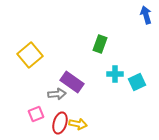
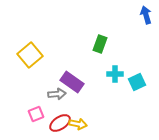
red ellipse: rotated 40 degrees clockwise
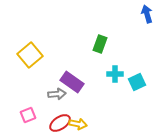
blue arrow: moved 1 px right, 1 px up
pink square: moved 8 px left, 1 px down
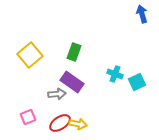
blue arrow: moved 5 px left
green rectangle: moved 26 px left, 8 px down
cyan cross: rotated 21 degrees clockwise
pink square: moved 2 px down
